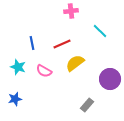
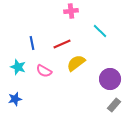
yellow semicircle: moved 1 px right
gray rectangle: moved 27 px right
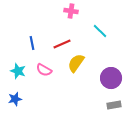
pink cross: rotated 16 degrees clockwise
yellow semicircle: rotated 18 degrees counterclockwise
cyan star: moved 4 px down
pink semicircle: moved 1 px up
purple circle: moved 1 px right, 1 px up
gray rectangle: rotated 40 degrees clockwise
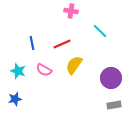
yellow semicircle: moved 2 px left, 2 px down
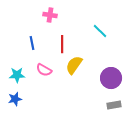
pink cross: moved 21 px left, 4 px down
red line: rotated 66 degrees counterclockwise
cyan star: moved 1 px left, 4 px down; rotated 21 degrees counterclockwise
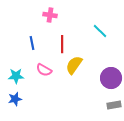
cyan star: moved 1 px left, 1 px down
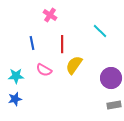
pink cross: rotated 24 degrees clockwise
